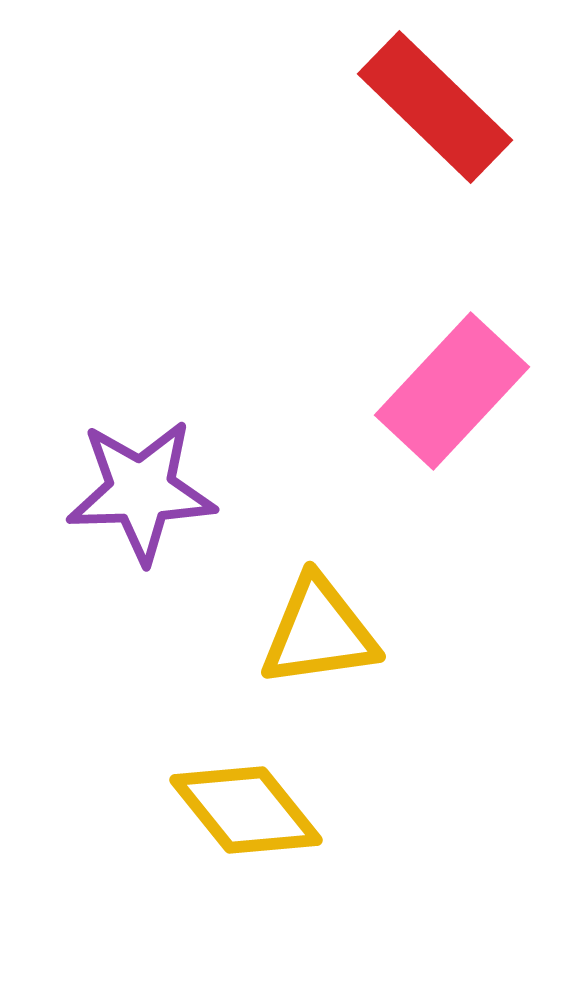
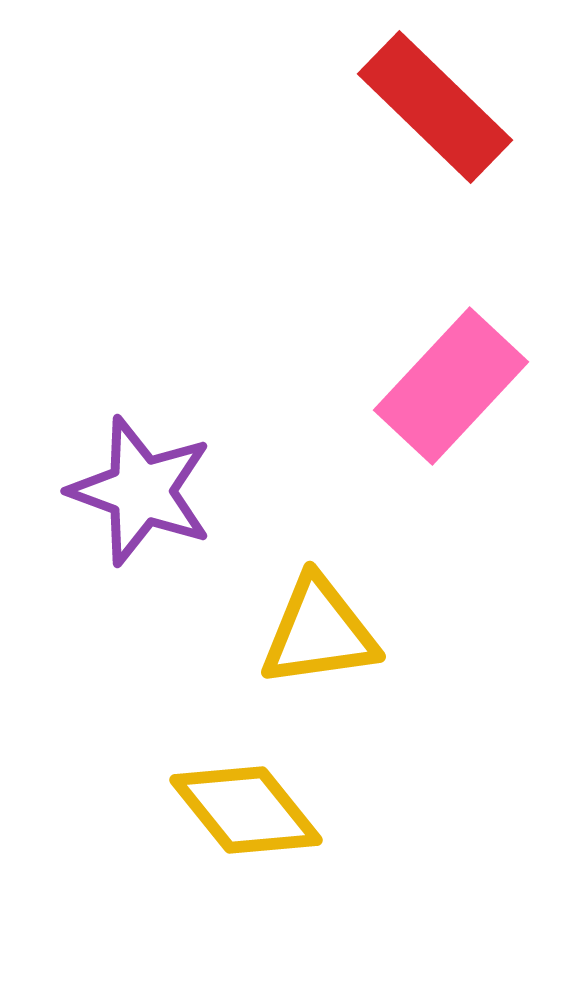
pink rectangle: moved 1 px left, 5 px up
purple star: rotated 22 degrees clockwise
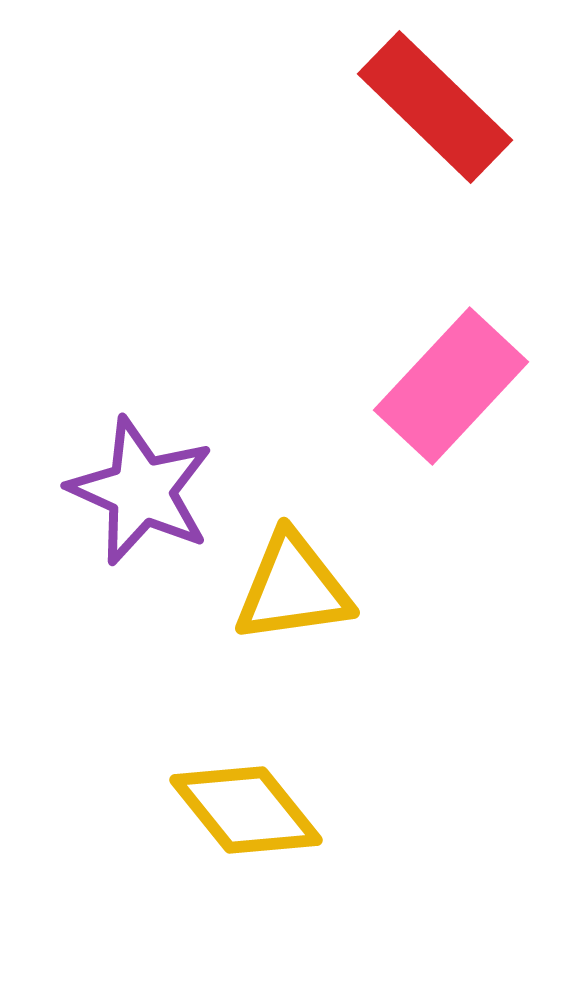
purple star: rotated 4 degrees clockwise
yellow triangle: moved 26 px left, 44 px up
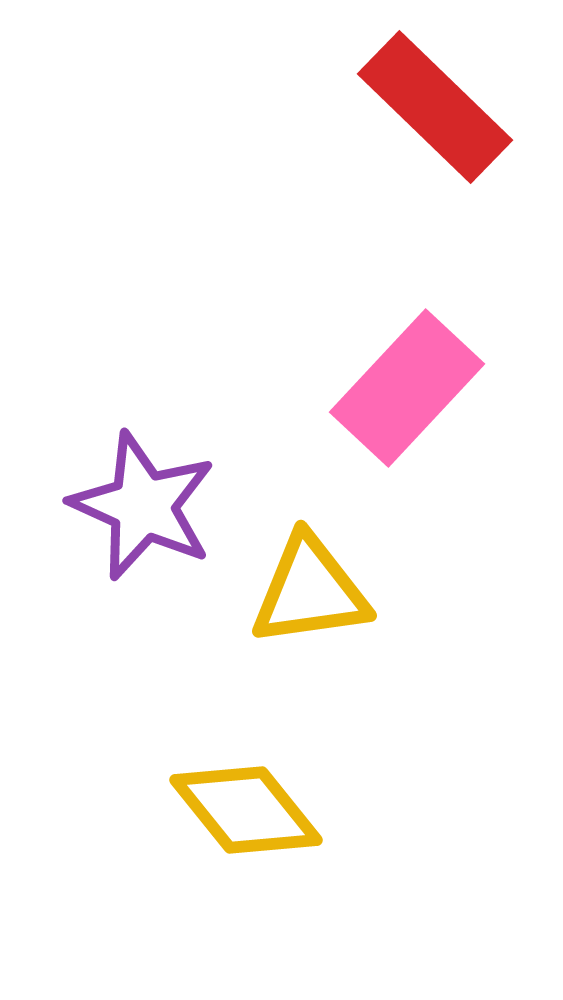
pink rectangle: moved 44 px left, 2 px down
purple star: moved 2 px right, 15 px down
yellow triangle: moved 17 px right, 3 px down
